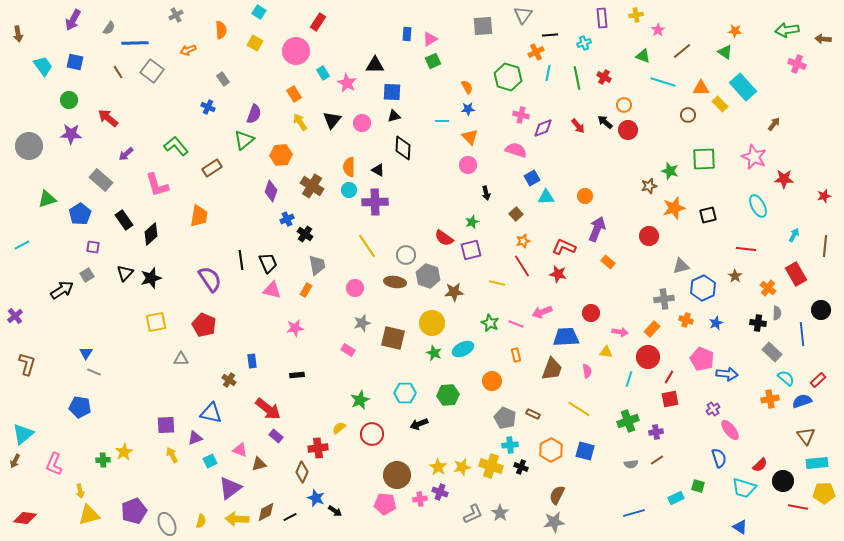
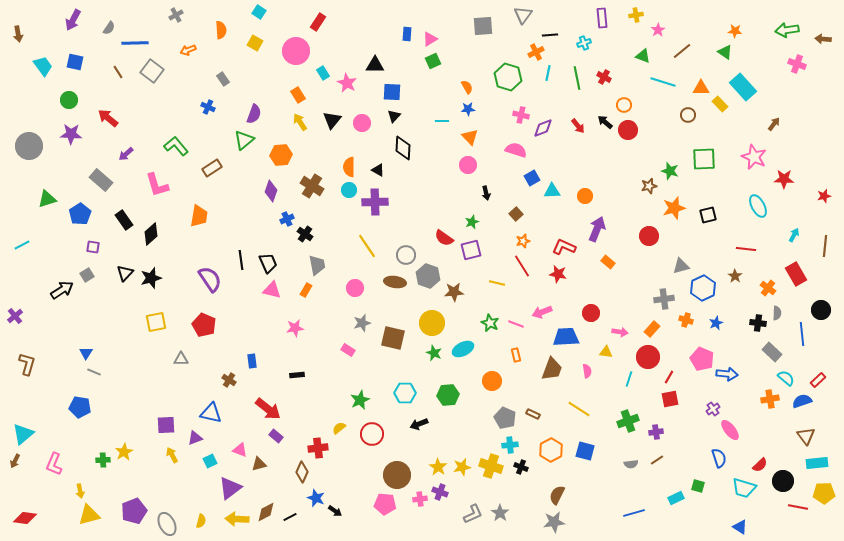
orange rectangle at (294, 94): moved 4 px right, 1 px down
black triangle at (394, 116): rotated 32 degrees counterclockwise
cyan triangle at (546, 197): moved 6 px right, 6 px up
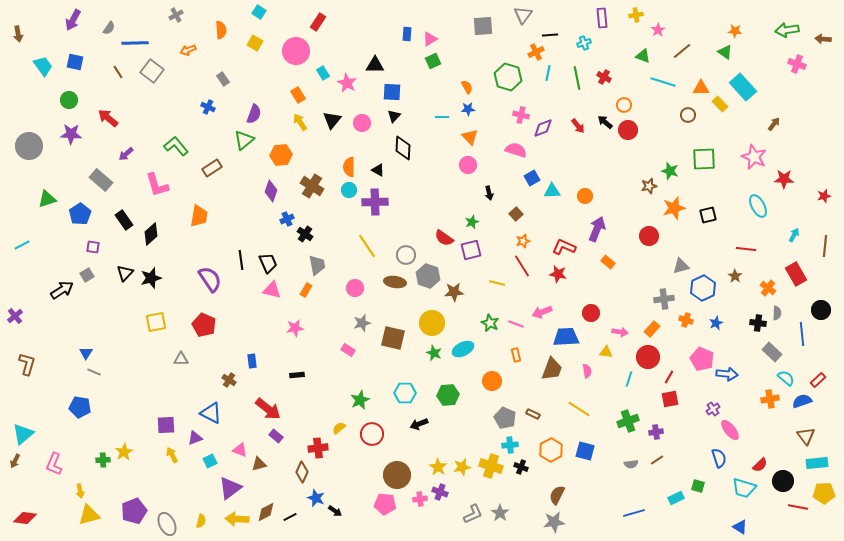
cyan line at (442, 121): moved 4 px up
black arrow at (486, 193): moved 3 px right
blue triangle at (211, 413): rotated 15 degrees clockwise
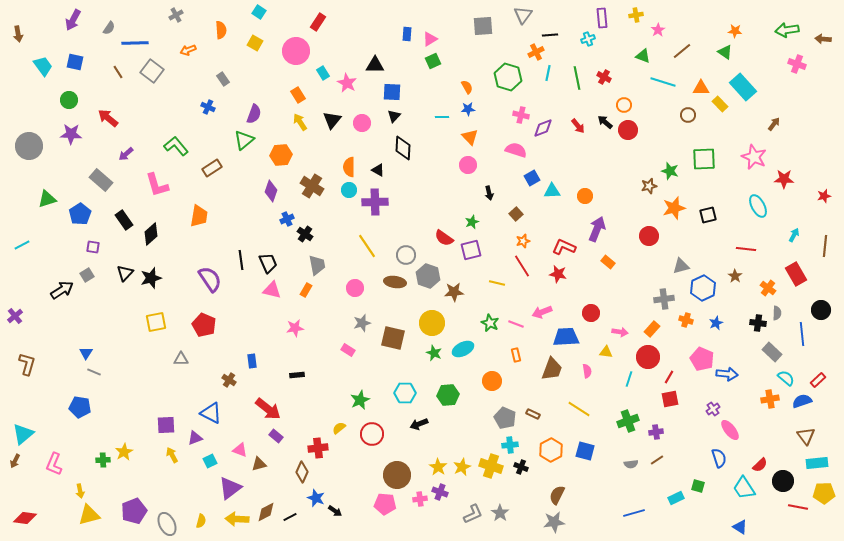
cyan cross at (584, 43): moved 4 px right, 4 px up
yellow star at (462, 467): rotated 12 degrees counterclockwise
cyan trapezoid at (744, 488): rotated 40 degrees clockwise
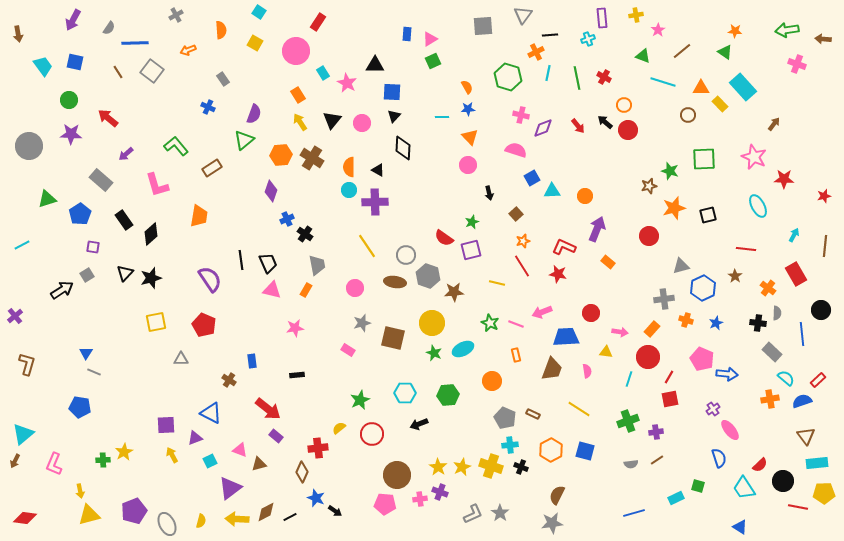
brown cross at (312, 186): moved 28 px up
gray star at (554, 522): moved 2 px left, 1 px down
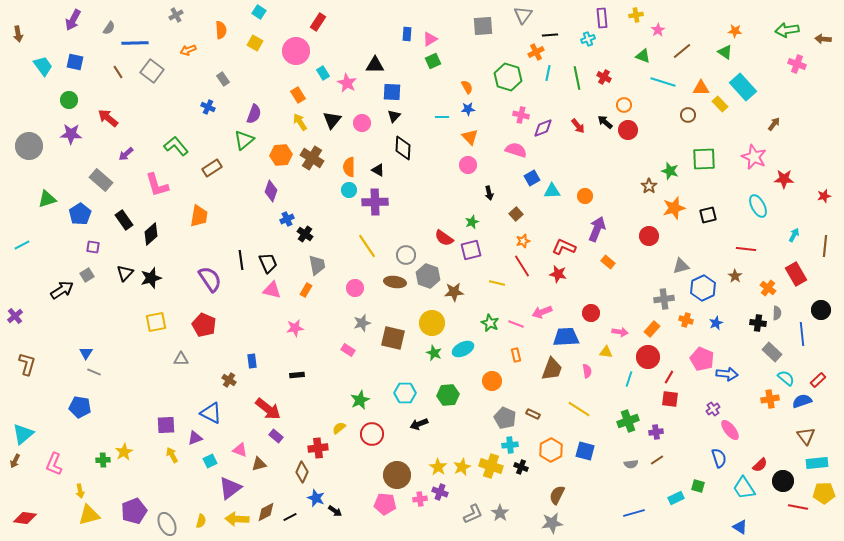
brown star at (649, 186): rotated 21 degrees counterclockwise
red square at (670, 399): rotated 18 degrees clockwise
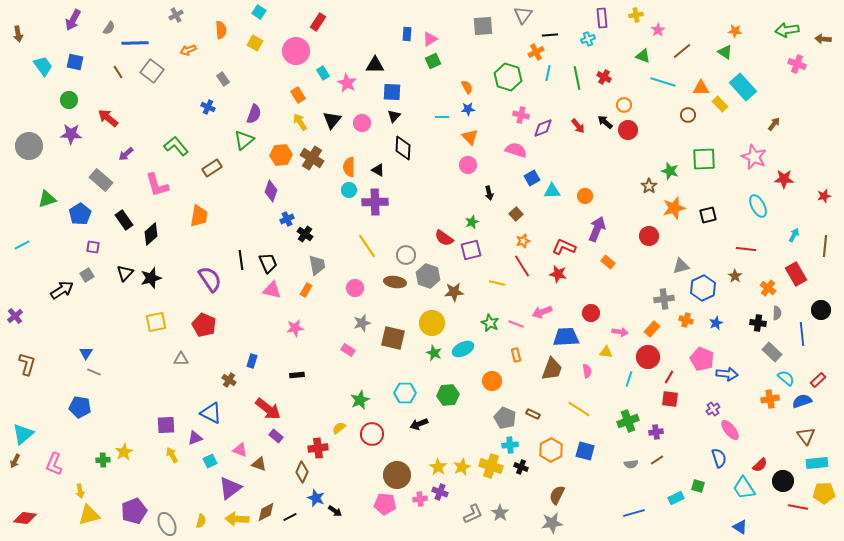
blue rectangle at (252, 361): rotated 24 degrees clockwise
brown triangle at (259, 464): rotated 35 degrees clockwise
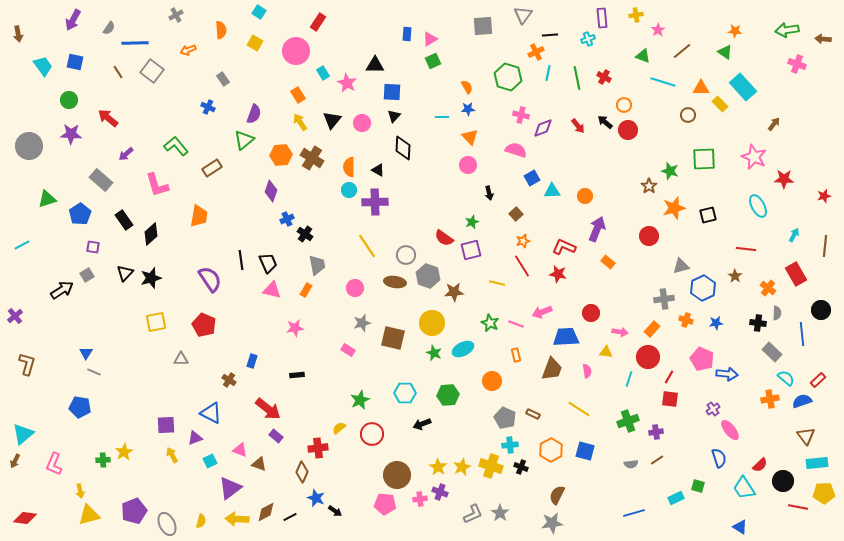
blue star at (716, 323): rotated 16 degrees clockwise
black arrow at (419, 424): moved 3 px right
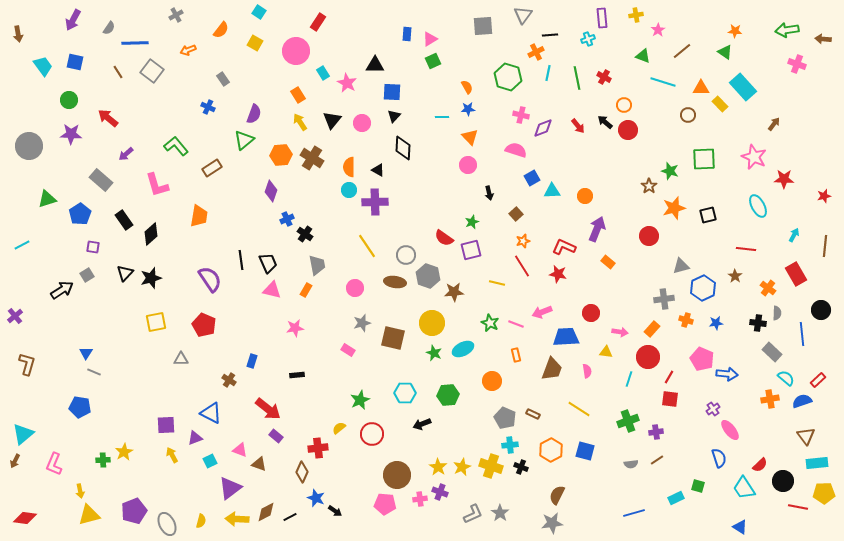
orange semicircle at (221, 30): rotated 42 degrees clockwise
